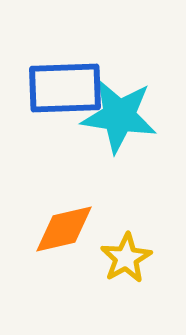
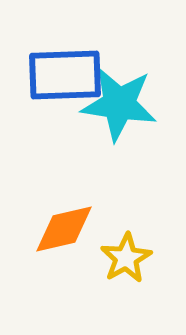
blue rectangle: moved 13 px up
cyan star: moved 12 px up
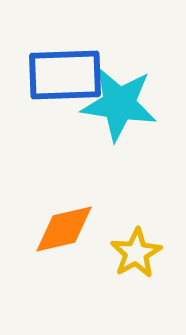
yellow star: moved 10 px right, 5 px up
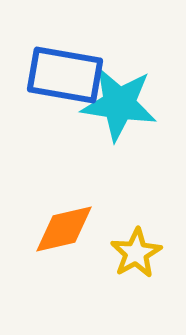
blue rectangle: rotated 12 degrees clockwise
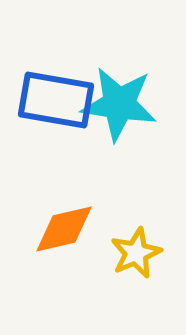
blue rectangle: moved 9 px left, 25 px down
yellow star: rotated 6 degrees clockwise
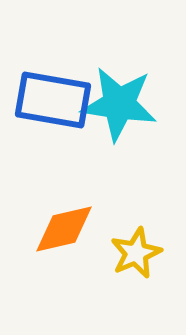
blue rectangle: moved 3 px left
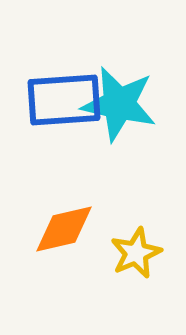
blue rectangle: moved 11 px right; rotated 14 degrees counterclockwise
cyan star: rotated 4 degrees clockwise
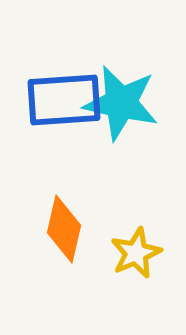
cyan star: moved 2 px right, 1 px up
orange diamond: rotated 64 degrees counterclockwise
